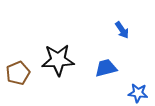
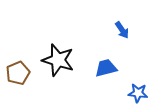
black star: rotated 20 degrees clockwise
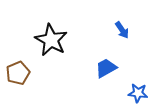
black star: moved 7 px left, 20 px up; rotated 12 degrees clockwise
blue trapezoid: rotated 15 degrees counterclockwise
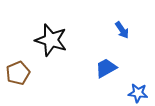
black star: rotated 12 degrees counterclockwise
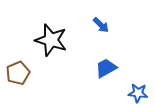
blue arrow: moved 21 px left, 5 px up; rotated 12 degrees counterclockwise
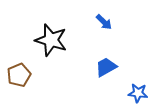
blue arrow: moved 3 px right, 3 px up
blue trapezoid: moved 1 px up
brown pentagon: moved 1 px right, 2 px down
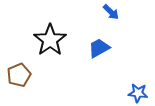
blue arrow: moved 7 px right, 10 px up
black star: moved 1 px left; rotated 20 degrees clockwise
blue trapezoid: moved 7 px left, 19 px up
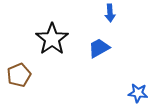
blue arrow: moved 1 px left, 1 px down; rotated 42 degrees clockwise
black star: moved 2 px right, 1 px up
